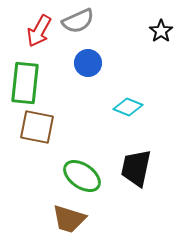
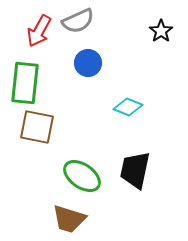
black trapezoid: moved 1 px left, 2 px down
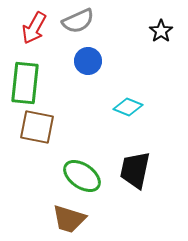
red arrow: moved 5 px left, 3 px up
blue circle: moved 2 px up
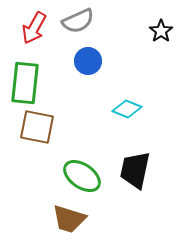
cyan diamond: moved 1 px left, 2 px down
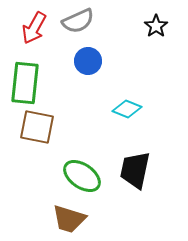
black star: moved 5 px left, 5 px up
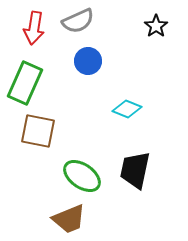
red arrow: rotated 20 degrees counterclockwise
green rectangle: rotated 18 degrees clockwise
brown square: moved 1 px right, 4 px down
brown trapezoid: rotated 39 degrees counterclockwise
